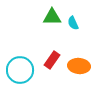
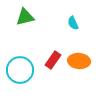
green triangle: moved 27 px left; rotated 12 degrees counterclockwise
red rectangle: moved 1 px right
orange ellipse: moved 5 px up
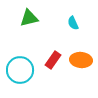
green triangle: moved 4 px right, 1 px down
orange ellipse: moved 2 px right, 1 px up
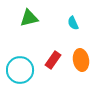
orange ellipse: rotated 75 degrees clockwise
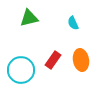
cyan circle: moved 1 px right
